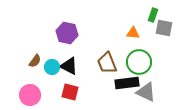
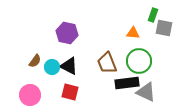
green circle: moved 1 px up
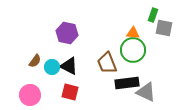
green circle: moved 6 px left, 11 px up
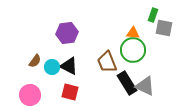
purple hexagon: rotated 20 degrees counterclockwise
brown trapezoid: moved 1 px up
black rectangle: rotated 65 degrees clockwise
gray triangle: moved 1 px left, 6 px up
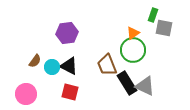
orange triangle: rotated 40 degrees counterclockwise
brown trapezoid: moved 3 px down
pink circle: moved 4 px left, 1 px up
